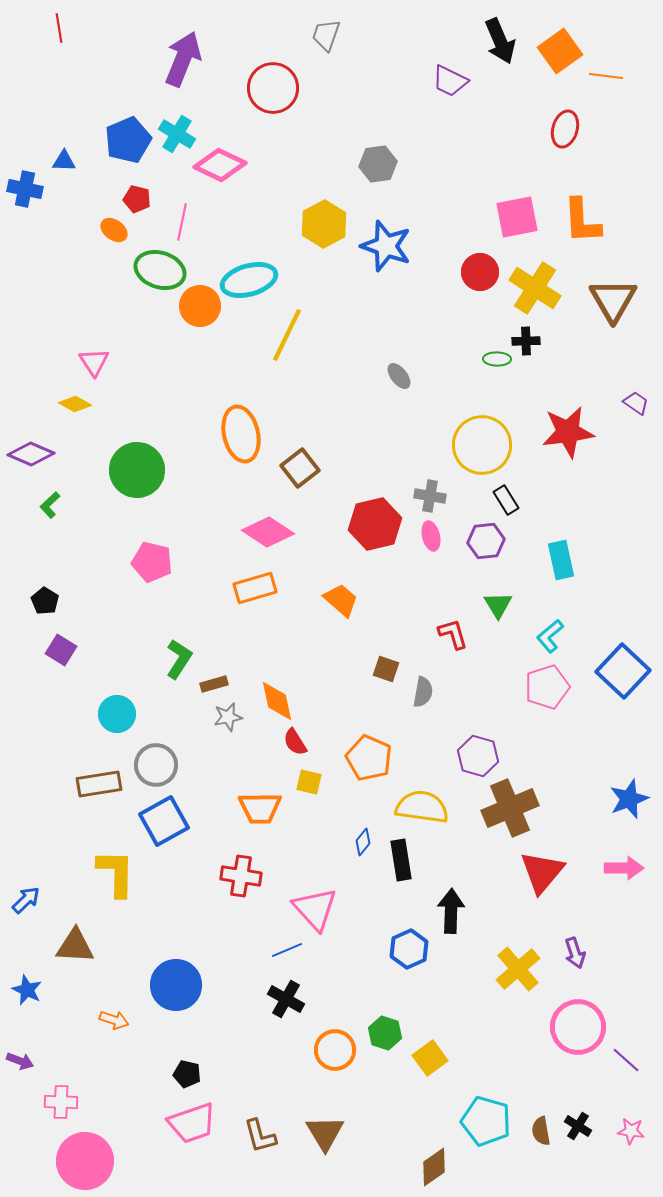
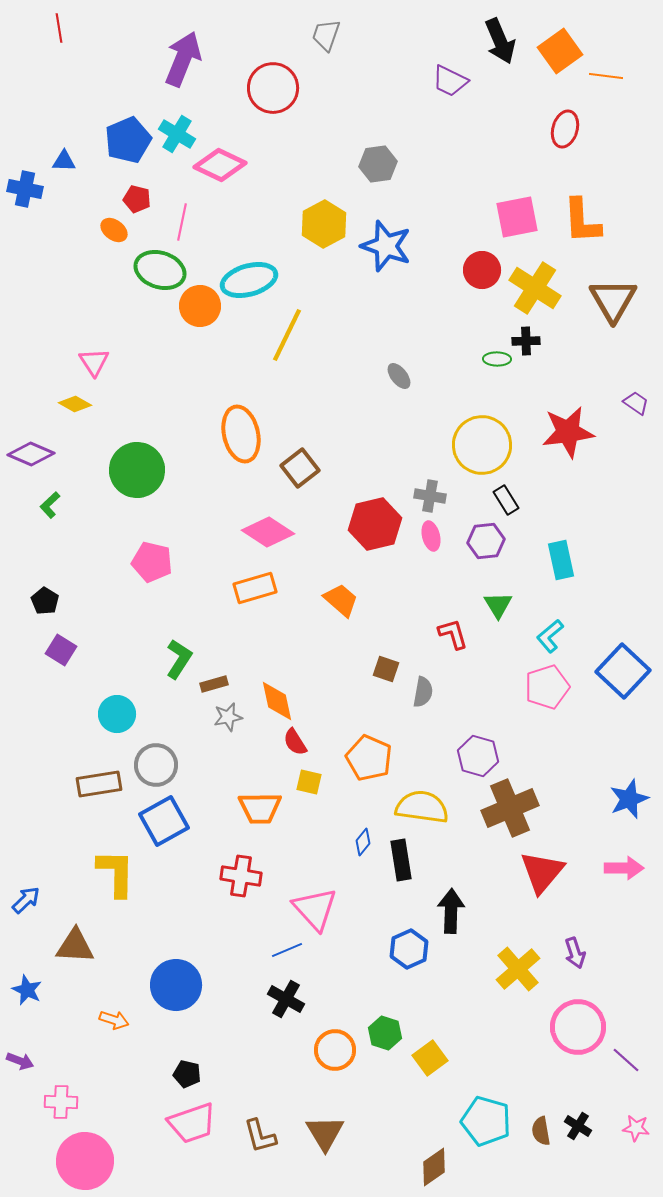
red circle at (480, 272): moved 2 px right, 2 px up
pink star at (631, 1131): moved 5 px right, 3 px up
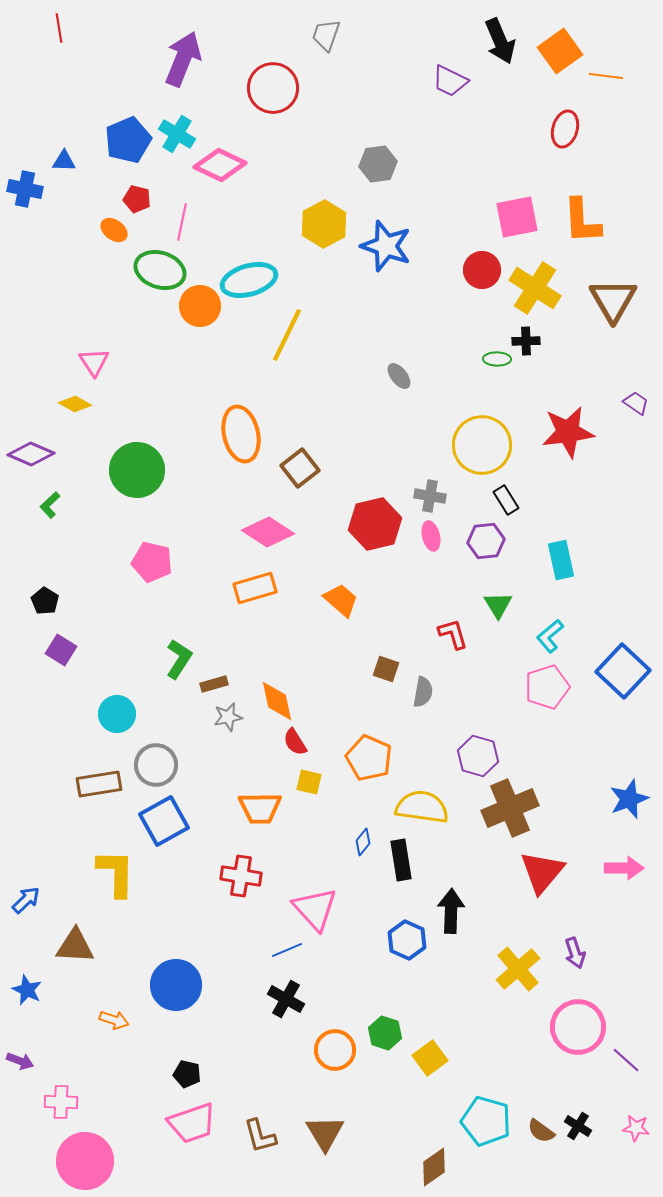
blue hexagon at (409, 949): moved 2 px left, 9 px up; rotated 12 degrees counterclockwise
brown semicircle at (541, 1131): rotated 44 degrees counterclockwise
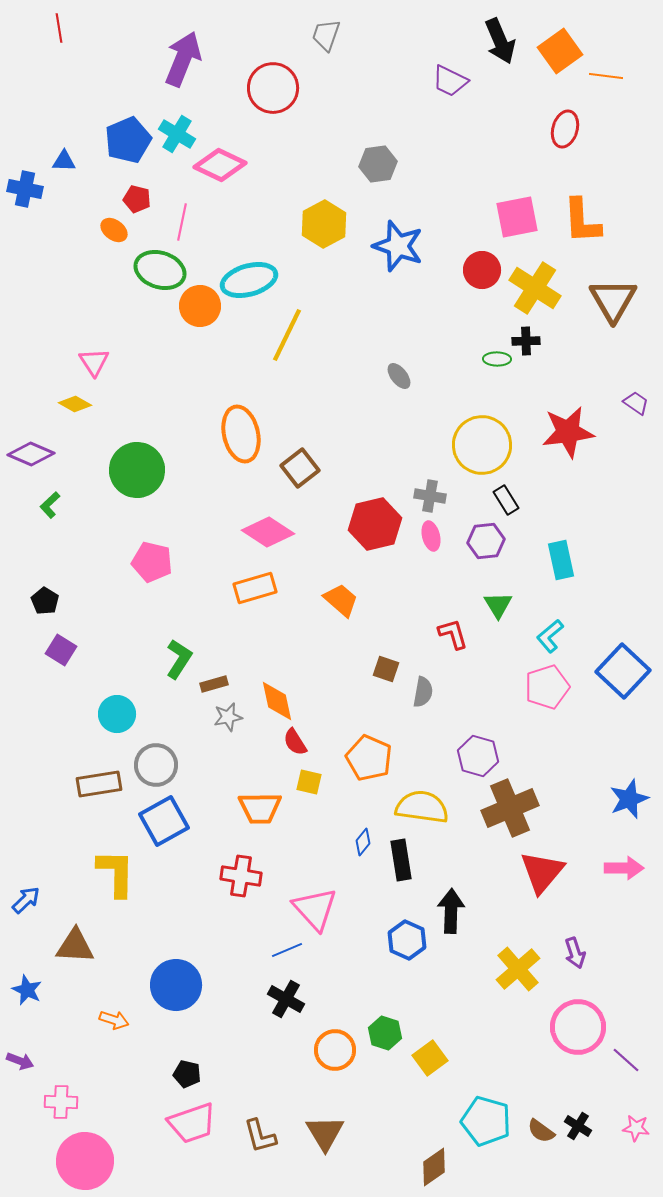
blue star at (386, 246): moved 12 px right
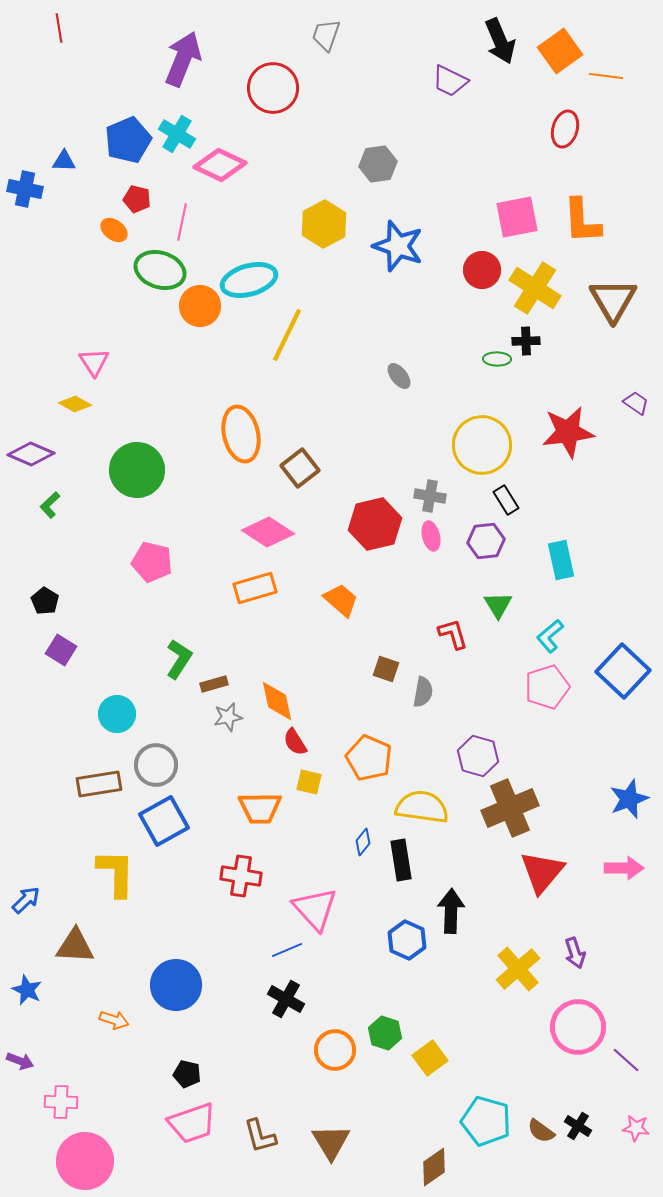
brown triangle at (325, 1133): moved 6 px right, 9 px down
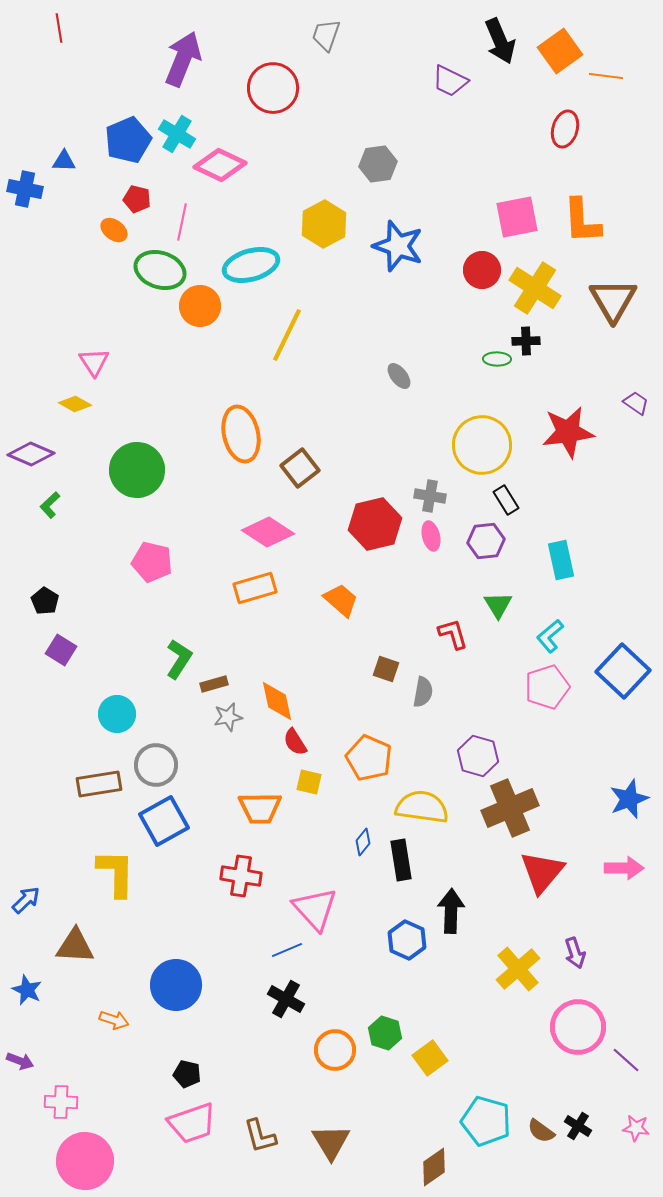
cyan ellipse at (249, 280): moved 2 px right, 15 px up
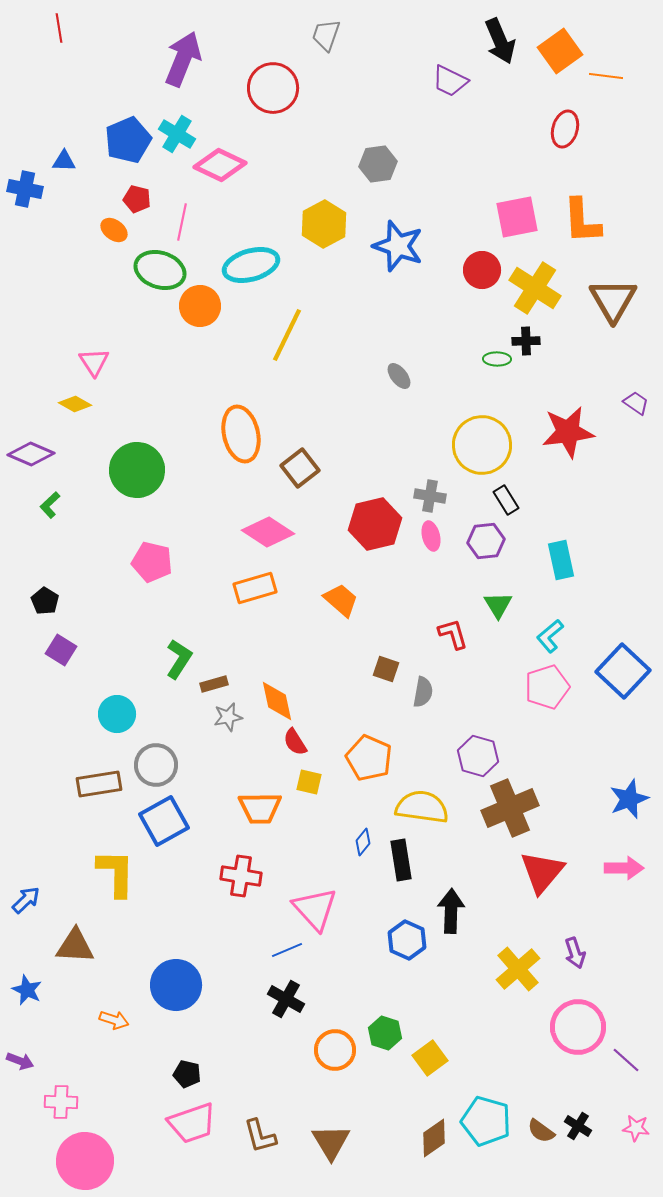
brown diamond at (434, 1167): moved 29 px up
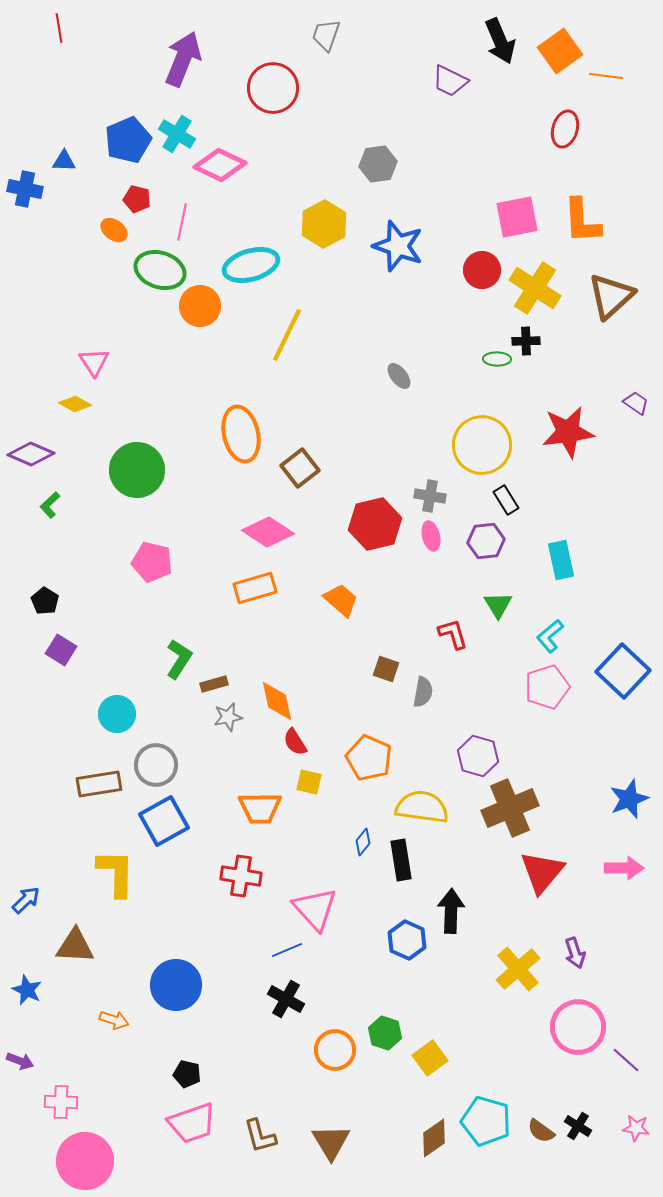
brown triangle at (613, 300): moved 2 px left, 4 px up; rotated 18 degrees clockwise
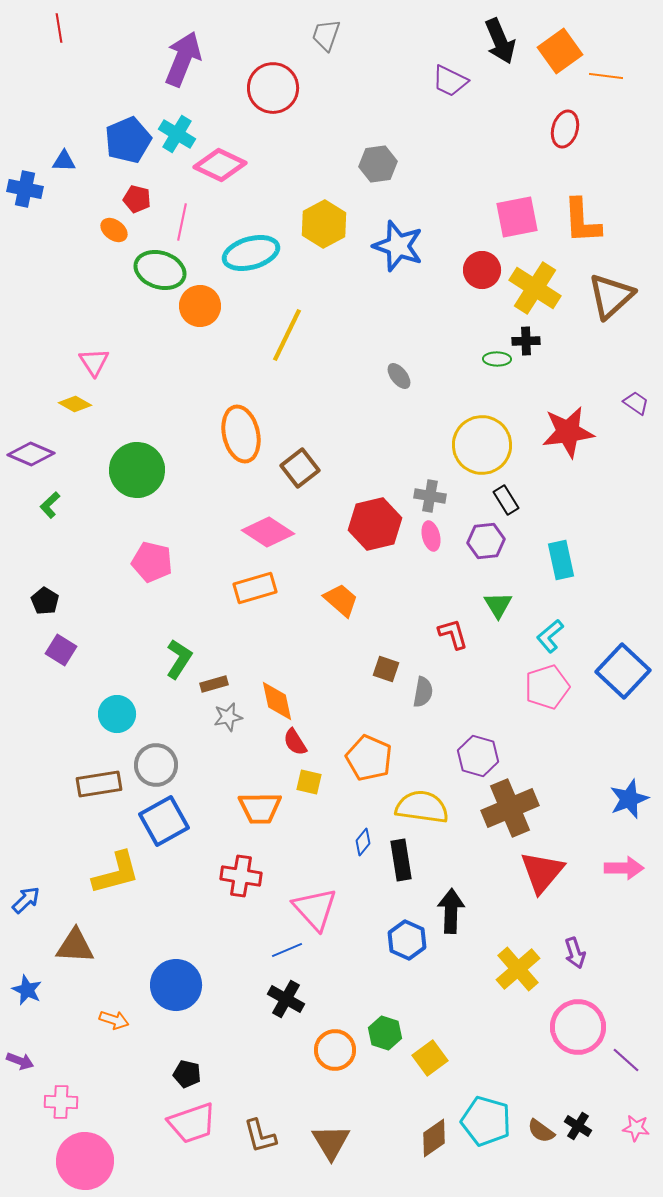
cyan ellipse at (251, 265): moved 12 px up
yellow L-shape at (116, 873): rotated 74 degrees clockwise
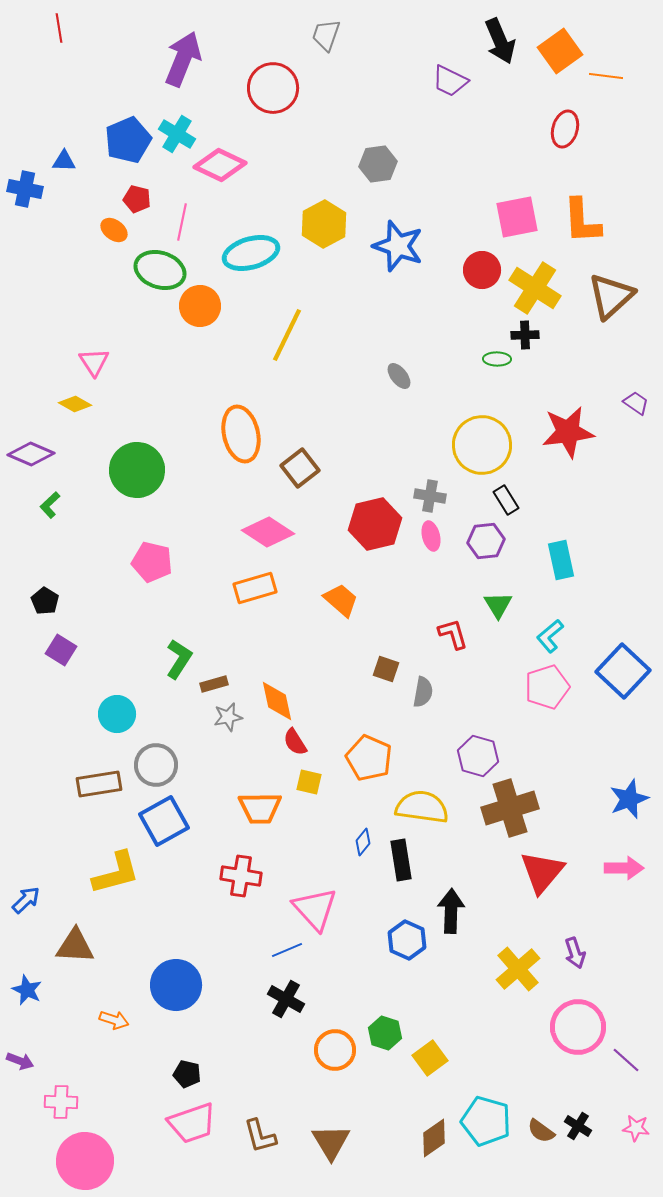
black cross at (526, 341): moved 1 px left, 6 px up
brown cross at (510, 808): rotated 6 degrees clockwise
